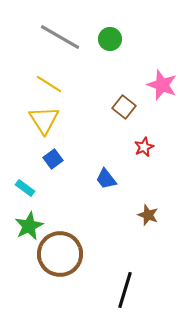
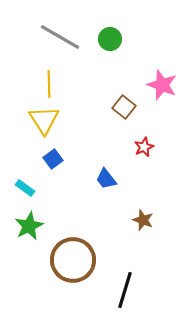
yellow line: rotated 56 degrees clockwise
brown star: moved 5 px left, 5 px down
brown circle: moved 13 px right, 6 px down
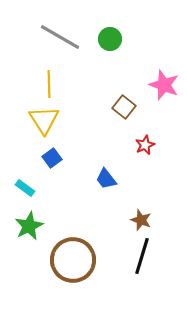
pink star: moved 2 px right
red star: moved 1 px right, 2 px up
blue square: moved 1 px left, 1 px up
brown star: moved 2 px left
black line: moved 17 px right, 34 px up
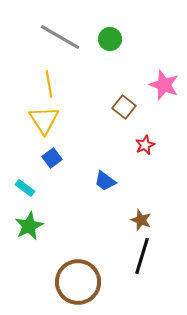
yellow line: rotated 8 degrees counterclockwise
blue trapezoid: moved 1 px left, 2 px down; rotated 15 degrees counterclockwise
brown circle: moved 5 px right, 22 px down
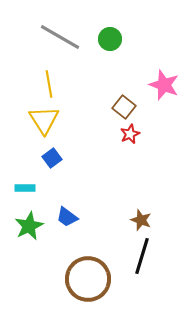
red star: moved 15 px left, 11 px up
blue trapezoid: moved 38 px left, 36 px down
cyan rectangle: rotated 36 degrees counterclockwise
brown circle: moved 10 px right, 3 px up
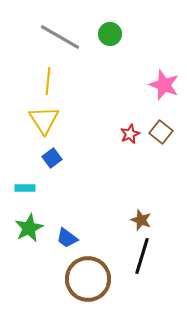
green circle: moved 5 px up
yellow line: moved 1 px left, 3 px up; rotated 16 degrees clockwise
brown square: moved 37 px right, 25 px down
blue trapezoid: moved 21 px down
green star: moved 2 px down
